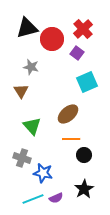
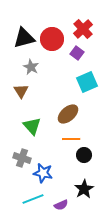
black triangle: moved 3 px left, 10 px down
gray star: rotated 14 degrees clockwise
purple semicircle: moved 5 px right, 7 px down
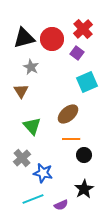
gray cross: rotated 30 degrees clockwise
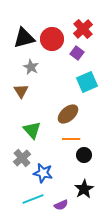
green triangle: moved 4 px down
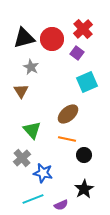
orange line: moved 4 px left; rotated 12 degrees clockwise
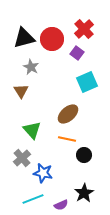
red cross: moved 1 px right
black star: moved 4 px down
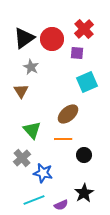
black triangle: rotated 20 degrees counterclockwise
purple square: rotated 32 degrees counterclockwise
orange line: moved 4 px left; rotated 12 degrees counterclockwise
cyan line: moved 1 px right, 1 px down
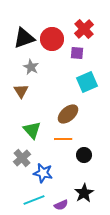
black triangle: rotated 15 degrees clockwise
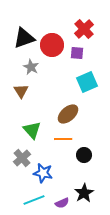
red circle: moved 6 px down
purple semicircle: moved 1 px right, 2 px up
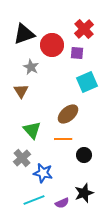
black triangle: moved 4 px up
black star: rotated 12 degrees clockwise
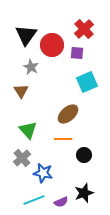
black triangle: moved 2 px right, 1 px down; rotated 35 degrees counterclockwise
green triangle: moved 4 px left
purple semicircle: moved 1 px left, 1 px up
